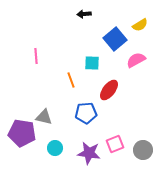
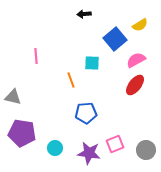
red ellipse: moved 26 px right, 5 px up
gray triangle: moved 31 px left, 20 px up
gray circle: moved 3 px right
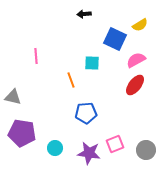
blue square: rotated 25 degrees counterclockwise
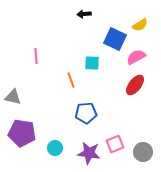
pink semicircle: moved 3 px up
gray circle: moved 3 px left, 2 px down
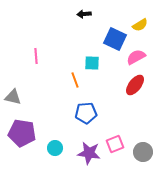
orange line: moved 4 px right
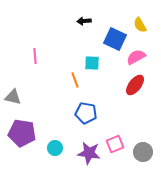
black arrow: moved 7 px down
yellow semicircle: rotated 91 degrees clockwise
pink line: moved 1 px left
blue pentagon: rotated 15 degrees clockwise
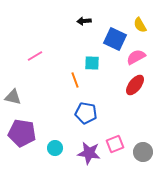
pink line: rotated 63 degrees clockwise
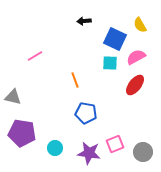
cyan square: moved 18 px right
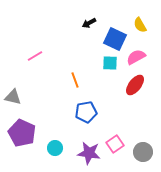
black arrow: moved 5 px right, 2 px down; rotated 24 degrees counterclockwise
blue pentagon: moved 1 px up; rotated 20 degrees counterclockwise
purple pentagon: rotated 16 degrees clockwise
pink square: rotated 12 degrees counterclockwise
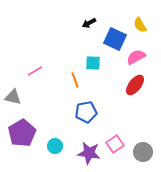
pink line: moved 15 px down
cyan square: moved 17 px left
purple pentagon: rotated 16 degrees clockwise
cyan circle: moved 2 px up
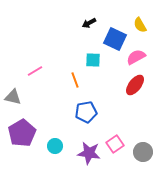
cyan square: moved 3 px up
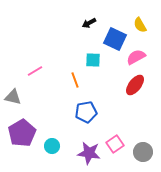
cyan circle: moved 3 px left
